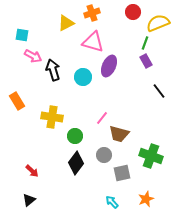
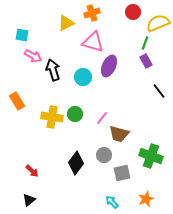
green circle: moved 22 px up
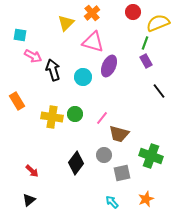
orange cross: rotated 21 degrees counterclockwise
yellow triangle: rotated 18 degrees counterclockwise
cyan square: moved 2 px left
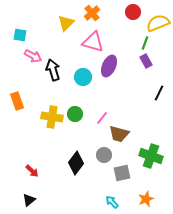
black line: moved 2 px down; rotated 63 degrees clockwise
orange rectangle: rotated 12 degrees clockwise
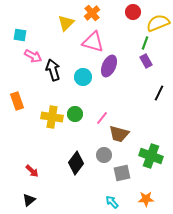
orange star: rotated 21 degrees clockwise
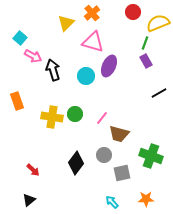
cyan square: moved 3 px down; rotated 32 degrees clockwise
cyan circle: moved 3 px right, 1 px up
black line: rotated 35 degrees clockwise
red arrow: moved 1 px right, 1 px up
